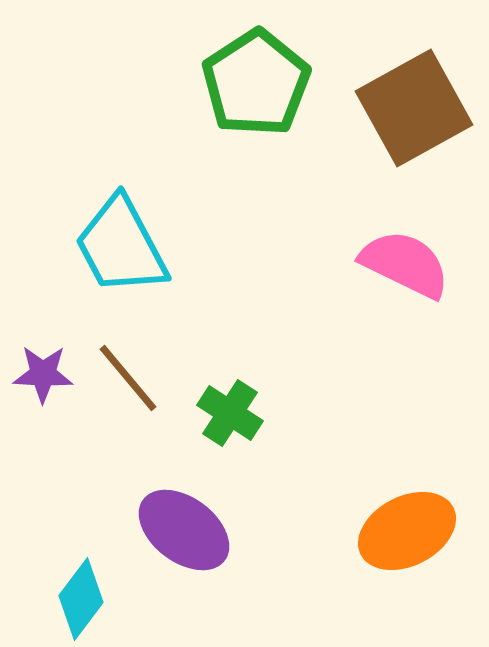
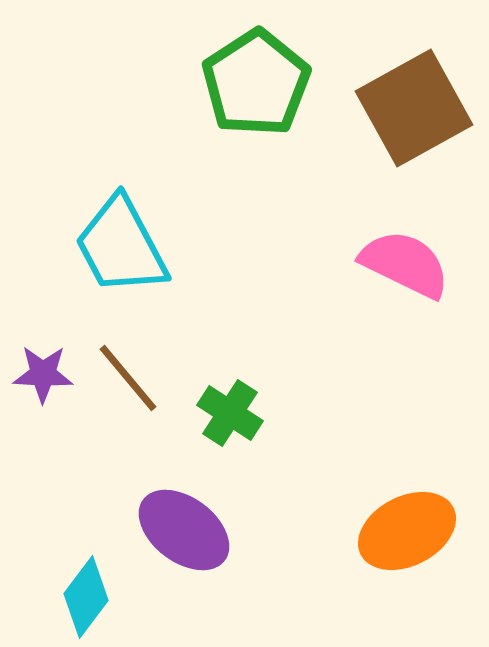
cyan diamond: moved 5 px right, 2 px up
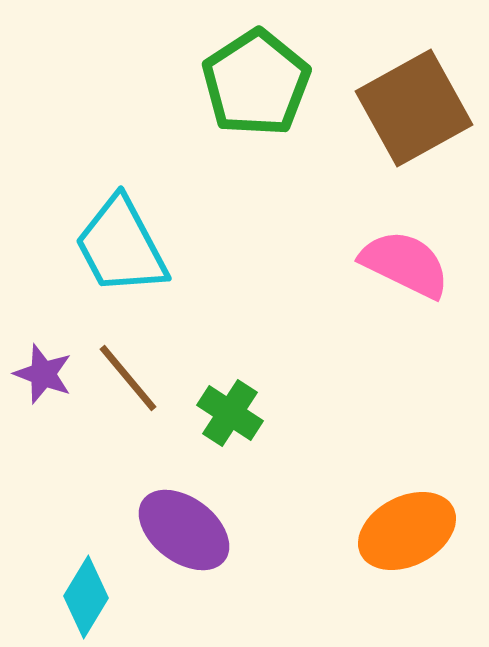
purple star: rotated 18 degrees clockwise
cyan diamond: rotated 6 degrees counterclockwise
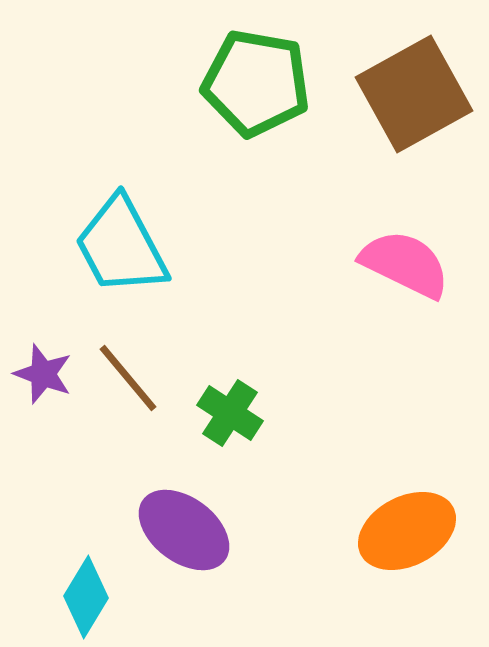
green pentagon: rotated 29 degrees counterclockwise
brown square: moved 14 px up
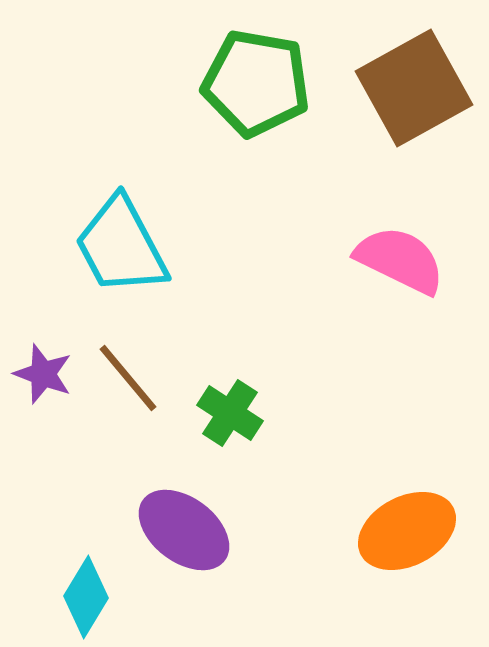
brown square: moved 6 px up
pink semicircle: moved 5 px left, 4 px up
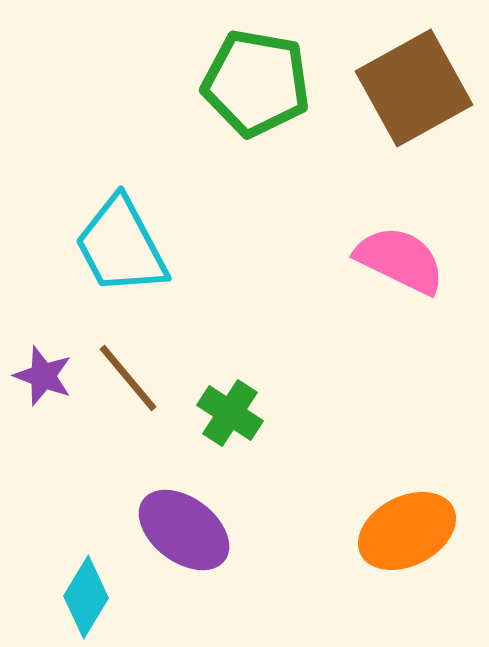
purple star: moved 2 px down
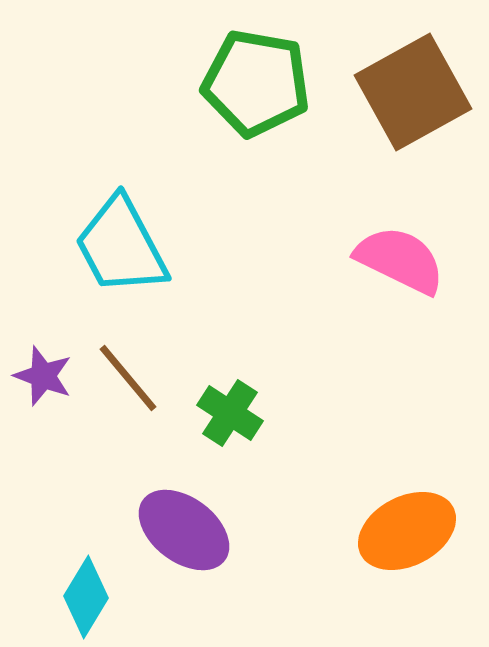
brown square: moved 1 px left, 4 px down
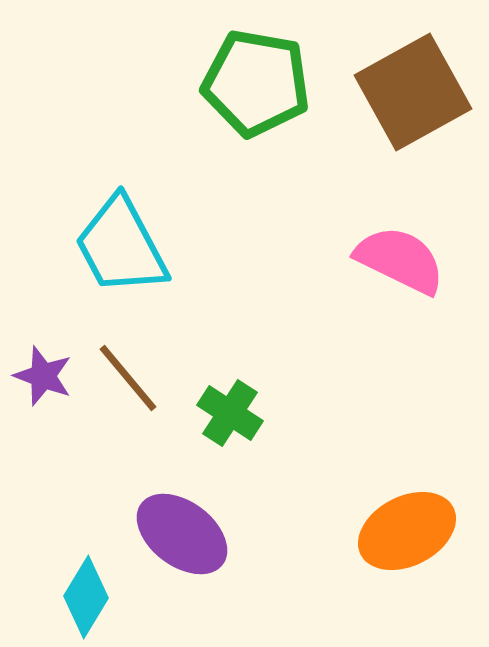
purple ellipse: moved 2 px left, 4 px down
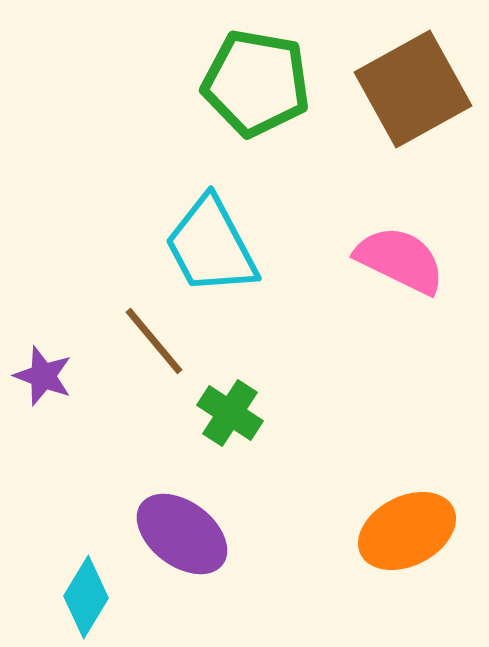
brown square: moved 3 px up
cyan trapezoid: moved 90 px right
brown line: moved 26 px right, 37 px up
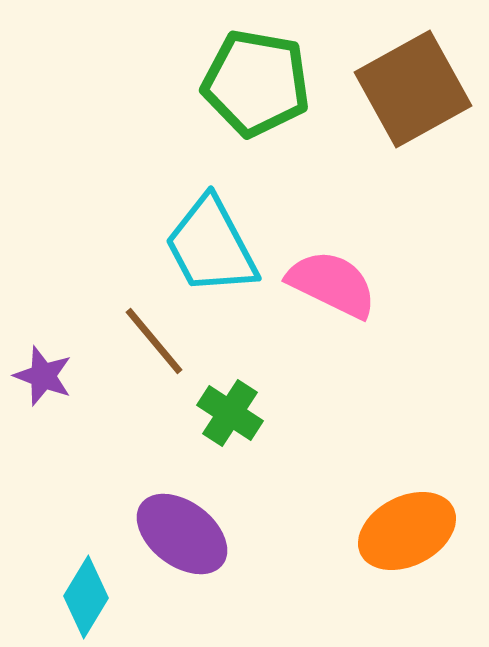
pink semicircle: moved 68 px left, 24 px down
